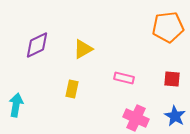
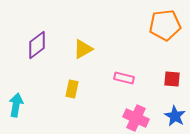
orange pentagon: moved 3 px left, 2 px up
purple diamond: rotated 12 degrees counterclockwise
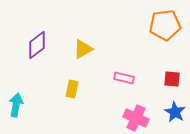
blue star: moved 4 px up
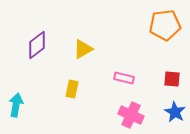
pink cross: moved 5 px left, 3 px up
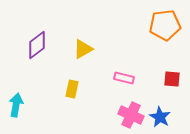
blue star: moved 15 px left, 5 px down
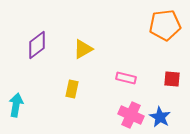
pink rectangle: moved 2 px right
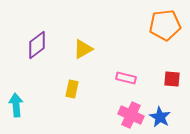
cyan arrow: rotated 15 degrees counterclockwise
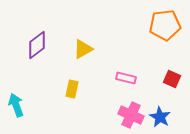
red square: rotated 18 degrees clockwise
cyan arrow: rotated 15 degrees counterclockwise
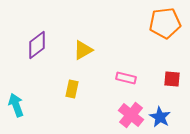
orange pentagon: moved 2 px up
yellow triangle: moved 1 px down
red square: rotated 18 degrees counterclockwise
pink cross: rotated 15 degrees clockwise
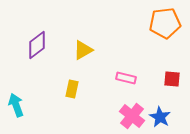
pink cross: moved 1 px right, 1 px down
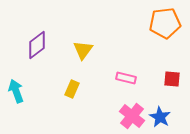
yellow triangle: rotated 25 degrees counterclockwise
yellow rectangle: rotated 12 degrees clockwise
cyan arrow: moved 14 px up
